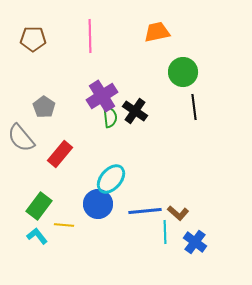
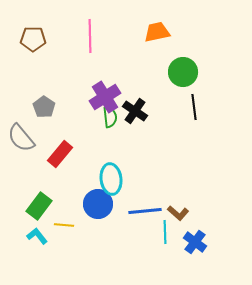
purple cross: moved 3 px right, 1 px down
cyan ellipse: rotated 48 degrees counterclockwise
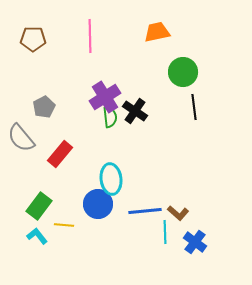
gray pentagon: rotated 10 degrees clockwise
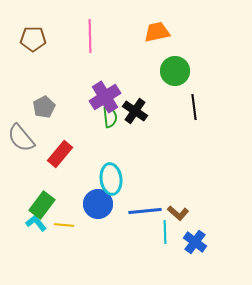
green circle: moved 8 px left, 1 px up
green rectangle: moved 3 px right, 1 px up
cyan L-shape: moved 1 px left, 13 px up
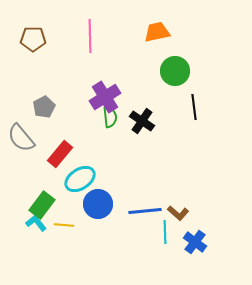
black cross: moved 7 px right, 10 px down
cyan ellipse: moved 31 px left; rotated 64 degrees clockwise
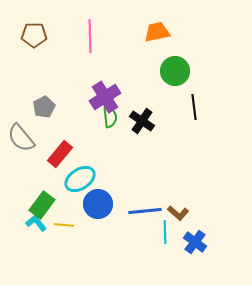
brown pentagon: moved 1 px right, 4 px up
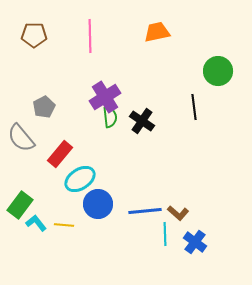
green circle: moved 43 px right
green rectangle: moved 22 px left
cyan line: moved 2 px down
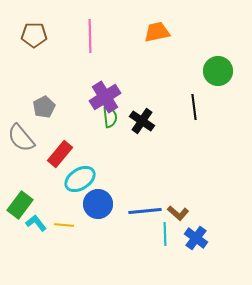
blue cross: moved 1 px right, 4 px up
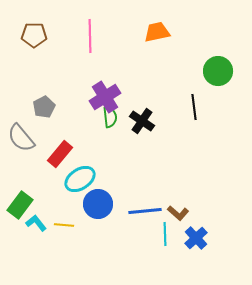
blue cross: rotated 10 degrees clockwise
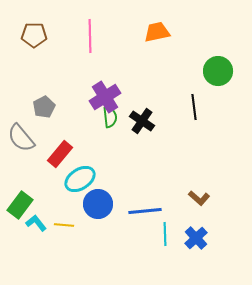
brown L-shape: moved 21 px right, 15 px up
